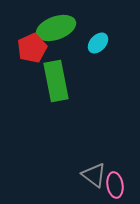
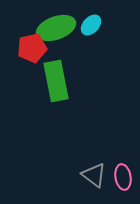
cyan ellipse: moved 7 px left, 18 px up
red pentagon: rotated 12 degrees clockwise
pink ellipse: moved 8 px right, 8 px up
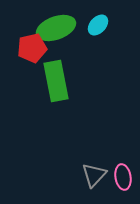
cyan ellipse: moved 7 px right
gray triangle: rotated 36 degrees clockwise
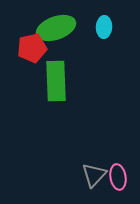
cyan ellipse: moved 6 px right, 2 px down; rotated 40 degrees counterclockwise
green rectangle: rotated 9 degrees clockwise
pink ellipse: moved 5 px left
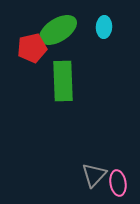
green ellipse: moved 2 px right, 2 px down; rotated 12 degrees counterclockwise
green rectangle: moved 7 px right
pink ellipse: moved 6 px down
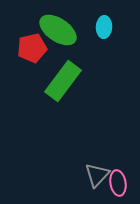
green ellipse: rotated 66 degrees clockwise
green rectangle: rotated 39 degrees clockwise
gray triangle: moved 3 px right
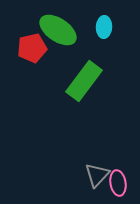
green rectangle: moved 21 px right
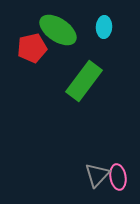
pink ellipse: moved 6 px up
